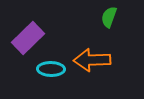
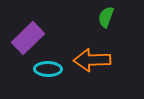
green semicircle: moved 3 px left
cyan ellipse: moved 3 px left
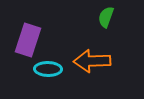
purple rectangle: moved 2 px down; rotated 28 degrees counterclockwise
orange arrow: moved 1 px down
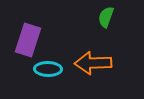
orange arrow: moved 1 px right, 2 px down
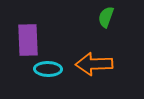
purple rectangle: rotated 20 degrees counterclockwise
orange arrow: moved 1 px right, 1 px down
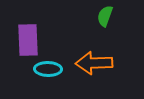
green semicircle: moved 1 px left, 1 px up
orange arrow: moved 1 px up
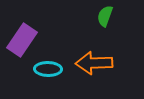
purple rectangle: moved 6 px left; rotated 36 degrees clockwise
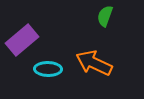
purple rectangle: rotated 16 degrees clockwise
orange arrow: rotated 27 degrees clockwise
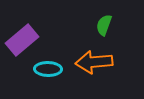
green semicircle: moved 1 px left, 9 px down
orange arrow: moved 1 px up; rotated 30 degrees counterclockwise
